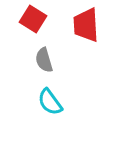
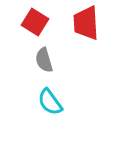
red square: moved 2 px right, 3 px down
red trapezoid: moved 2 px up
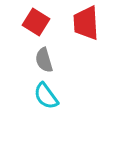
red square: moved 1 px right
cyan semicircle: moved 4 px left, 6 px up
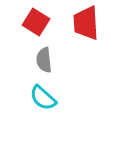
gray semicircle: rotated 10 degrees clockwise
cyan semicircle: moved 3 px left, 2 px down; rotated 12 degrees counterclockwise
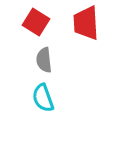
cyan semicircle: rotated 28 degrees clockwise
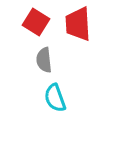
red trapezoid: moved 8 px left, 1 px down
cyan semicircle: moved 12 px right
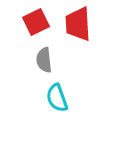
red square: rotated 32 degrees clockwise
cyan semicircle: moved 2 px right
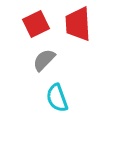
red square: moved 2 px down
gray semicircle: rotated 50 degrees clockwise
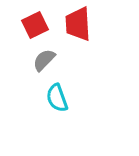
red square: moved 1 px left, 1 px down
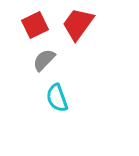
red trapezoid: rotated 39 degrees clockwise
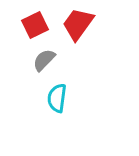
cyan semicircle: rotated 28 degrees clockwise
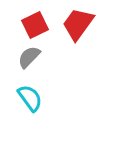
gray semicircle: moved 15 px left, 3 px up
cyan semicircle: moved 27 px left; rotated 136 degrees clockwise
